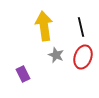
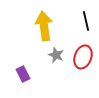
black line: moved 5 px right, 6 px up
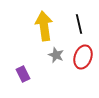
black line: moved 7 px left, 3 px down
